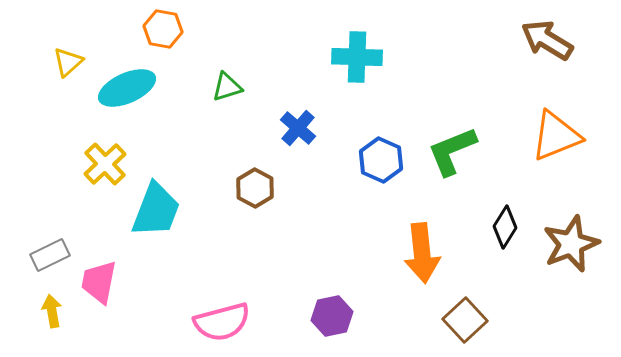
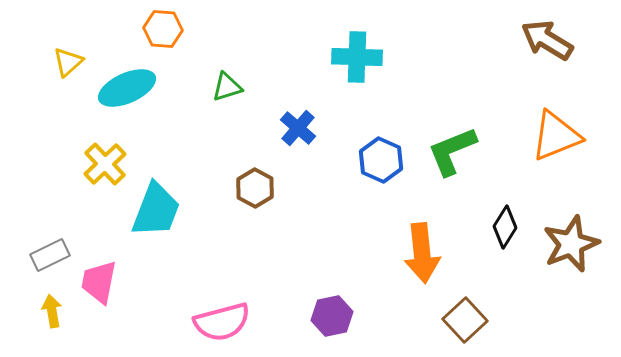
orange hexagon: rotated 6 degrees counterclockwise
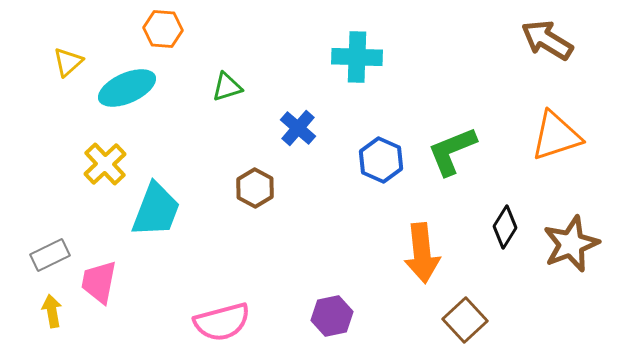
orange triangle: rotated 4 degrees clockwise
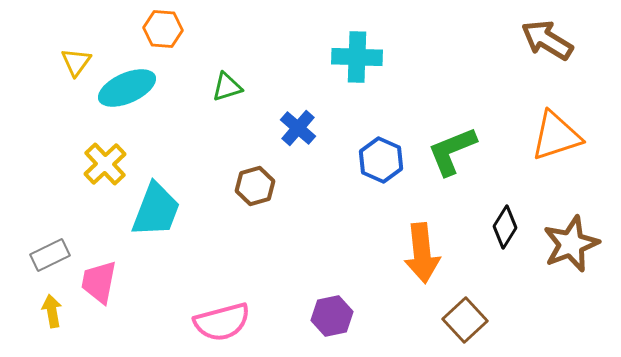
yellow triangle: moved 8 px right; rotated 12 degrees counterclockwise
brown hexagon: moved 2 px up; rotated 15 degrees clockwise
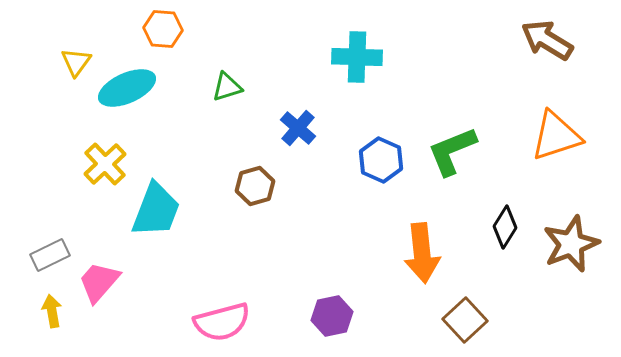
pink trapezoid: rotated 30 degrees clockwise
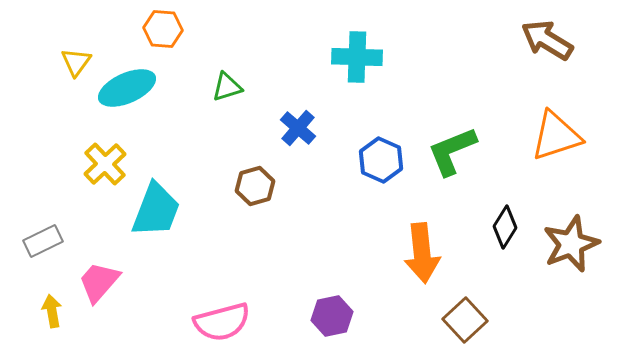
gray rectangle: moved 7 px left, 14 px up
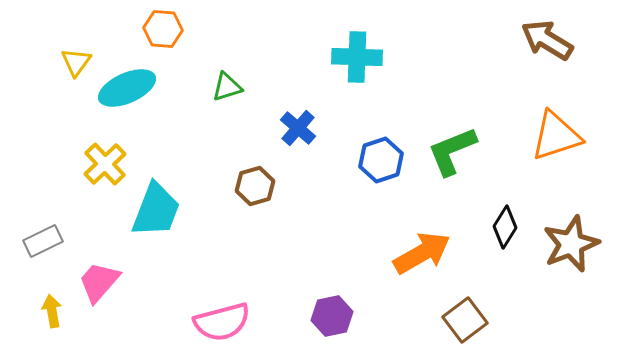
blue hexagon: rotated 18 degrees clockwise
orange arrow: rotated 114 degrees counterclockwise
brown square: rotated 6 degrees clockwise
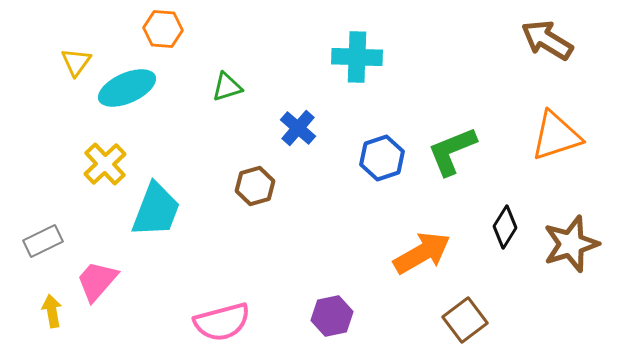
blue hexagon: moved 1 px right, 2 px up
brown star: rotated 4 degrees clockwise
pink trapezoid: moved 2 px left, 1 px up
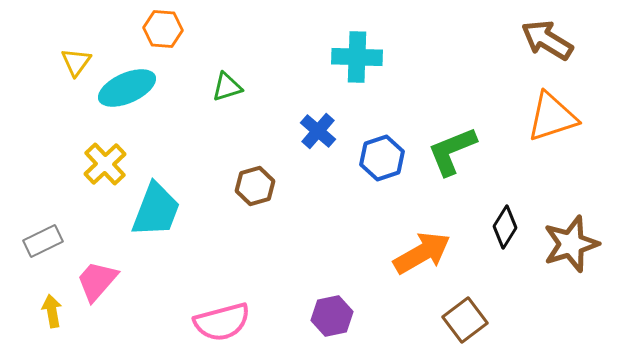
blue cross: moved 20 px right, 3 px down
orange triangle: moved 4 px left, 19 px up
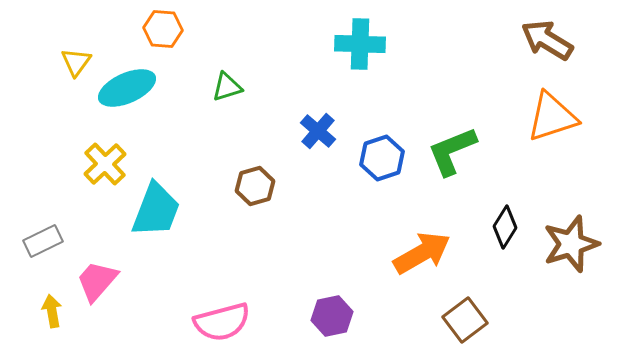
cyan cross: moved 3 px right, 13 px up
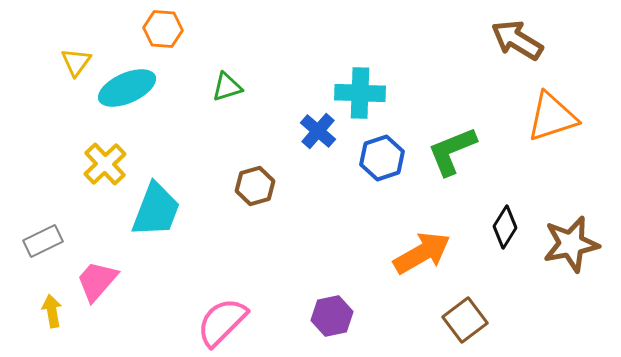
brown arrow: moved 30 px left
cyan cross: moved 49 px down
brown star: rotated 6 degrees clockwise
pink semicircle: rotated 150 degrees clockwise
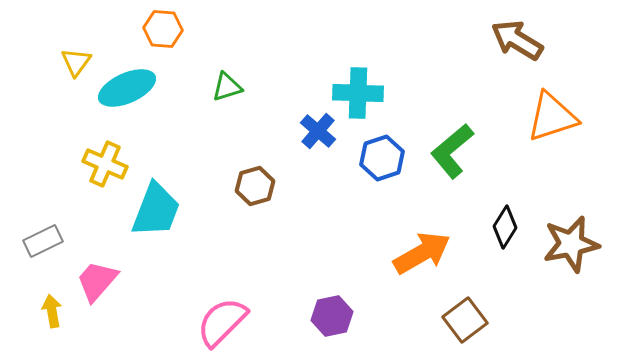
cyan cross: moved 2 px left
green L-shape: rotated 18 degrees counterclockwise
yellow cross: rotated 24 degrees counterclockwise
